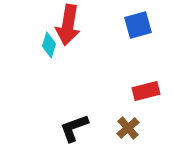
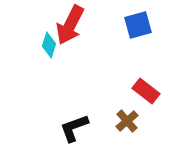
red arrow: moved 2 px right; rotated 18 degrees clockwise
red rectangle: rotated 52 degrees clockwise
brown cross: moved 1 px left, 7 px up
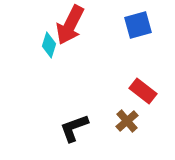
red rectangle: moved 3 px left
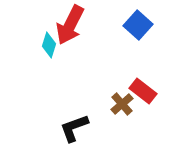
blue square: rotated 32 degrees counterclockwise
brown cross: moved 5 px left, 17 px up
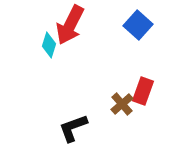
red rectangle: rotated 72 degrees clockwise
black L-shape: moved 1 px left
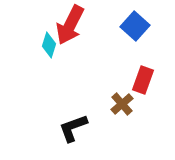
blue square: moved 3 px left, 1 px down
red rectangle: moved 11 px up
